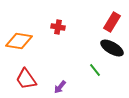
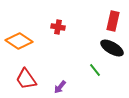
red rectangle: moved 1 px right, 1 px up; rotated 18 degrees counterclockwise
orange diamond: rotated 24 degrees clockwise
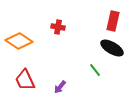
red trapezoid: moved 1 px left, 1 px down; rotated 10 degrees clockwise
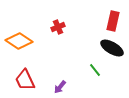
red cross: rotated 32 degrees counterclockwise
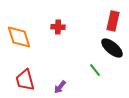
red cross: rotated 24 degrees clockwise
orange diamond: moved 4 px up; rotated 40 degrees clockwise
black ellipse: rotated 10 degrees clockwise
red trapezoid: rotated 10 degrees clockwise
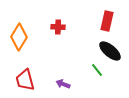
red rectangle: moved 6 px left
orange diamond: rotated 48 degrees clockwise
black ellipse: moved 2 px left, 3 px down
green line: moved 2 px right
purple arrow: moved 3 px right, 3 px up; rotated 72 degrees clockwise
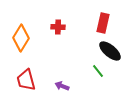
red rectangle: moved 4 px left, 2 px down
orange diamond: moved 2 px right, 1 px down
green line: moved 1 px right, 1 px down
red trapezoid: moved 1 px right
purple arrow: moved 1 px left, 2 px down
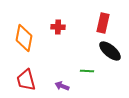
orange diamond: moved 3 px right; rotated 20 degrees counterclockwise
green line: moved 11 px left; rotated 48 degrees counterclockwise
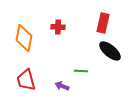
green line: moved 6 px left
